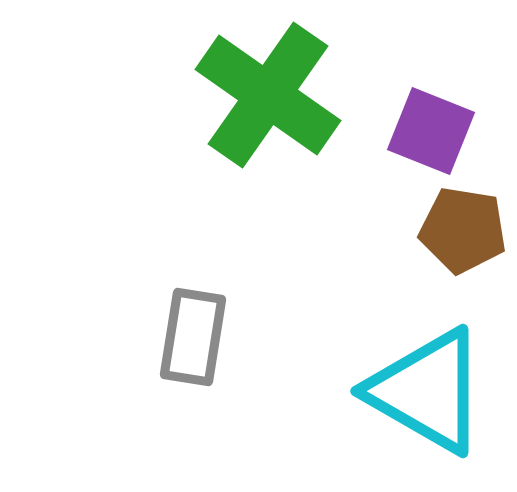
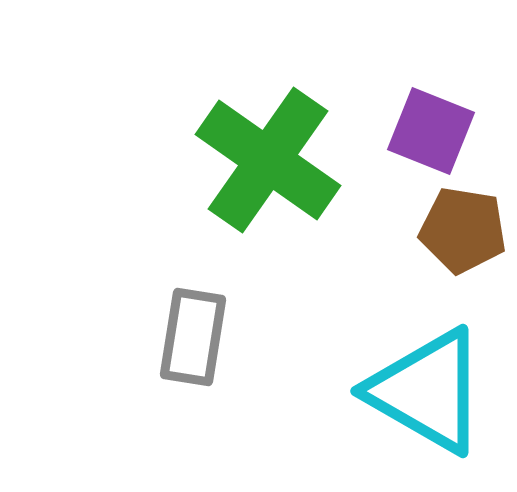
green cross: moved 65 px down
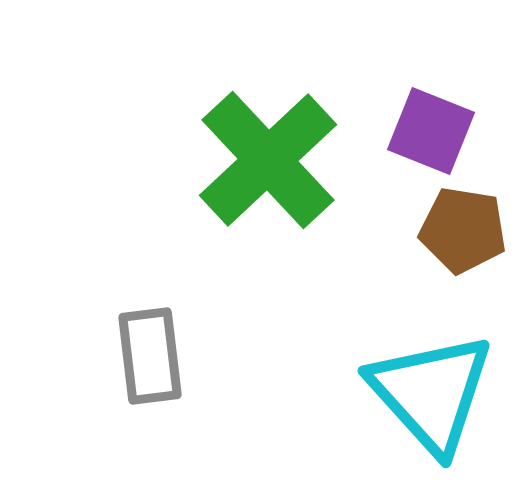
green cross: rotated 12 degrees clockwise
gray rectangle: moved 43 px left, 19 px down; rotated 16 degrees counterclockwise
cyan triangle: moved 4 px right, 2 px down; rotated 18 degrees clockwise
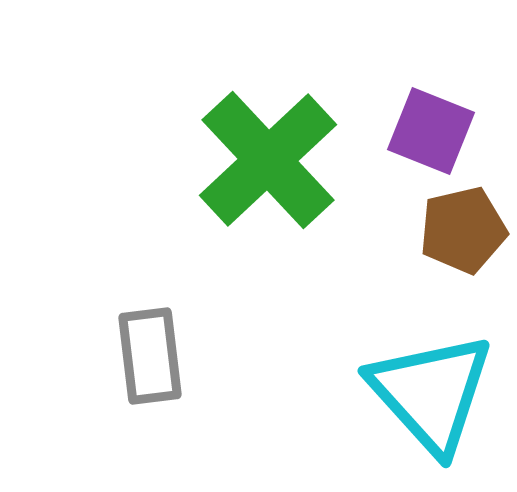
brown pentagon: rotated 22 degrees counterclockwise
